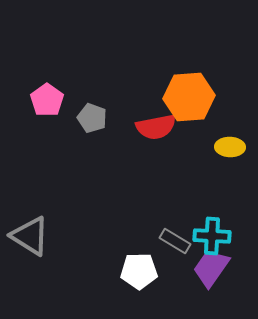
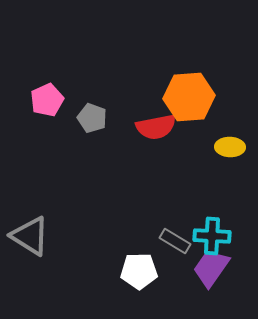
pink pentagon: rotated 12 degrees clockwise
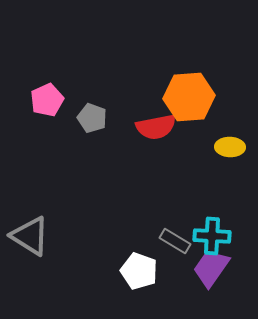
white pentagon: rotated 21 degrees clockwise
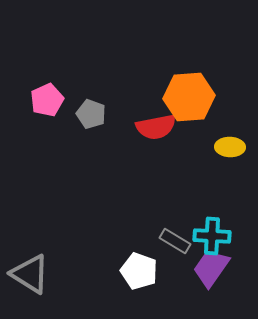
gray pentagon: moved 1 px left, 4 px up
gray triangle: moved 38 px down
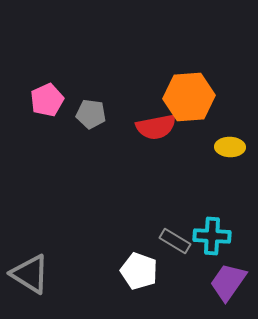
gray pentagon: rotated 12 degrees counterclockwise
purple trapezoid: moved 17 px right, 14 px down
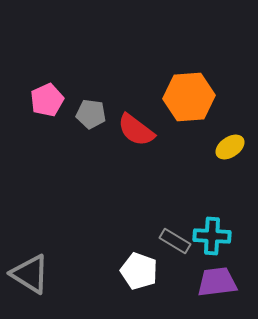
red semicircle: moved 20 px left, 3 px down; rotated 48 degrees clockwise
yellow ellipse: rotated 36 degrees counterclockwise
purple trapezoid: moved 11 px left; rotated 48 degrees clockwise
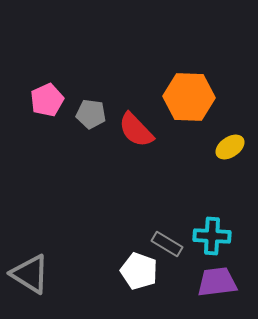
orange hexagon: rotated 6 degrees clockwise
red semicircle: rotated 9 degrees clockwise
gray rectangle: moved 8 px left, 3 px down
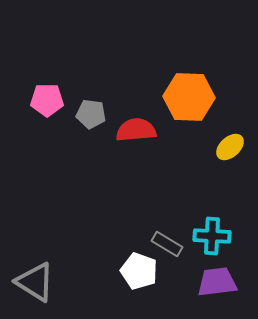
pink pentagon: rotated 24 degrees clockwise
red semicircle: rotated 129 degrees clockwise
yellow ellipse: rotated 8 degrees counterclockwise
gray triangle: moved 5 px right, 8 px down
